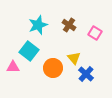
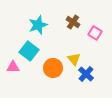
brown cross: moved 4 px right, 3 px up
yellow triangle: moved 1 px down
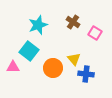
blue cross: rotated 35 degrees counterclockwise
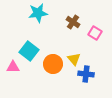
cyan star: moved 12 px up; rotated 12 degrees clockwise
orange circle: moved 4 px up
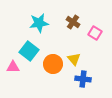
cyan star: moved 1 px right, 10 px down
blue cross: moved 3 px left, 5 px down
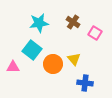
cyan square: moved 3 px right, 1 px up
blue cross: moved 2 px right, 4 px down
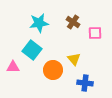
pink square: rotated 32 degrees counterclockwise
orange circle: moved 6 px down
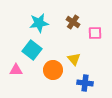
pink triangle: moved 3 px right, 3 px down
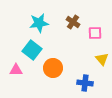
yellow triangle: moved 28 px right
orange circle: moved 2 px up
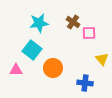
pink square: moved 6 px left
